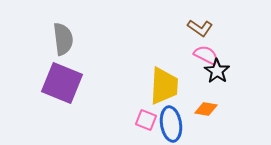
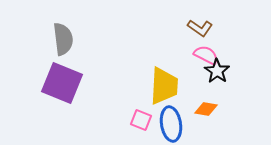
pink square: moved 5 px left
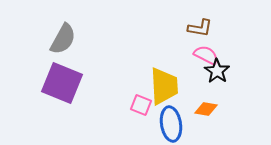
brown L-shape: rotated 25 degrees counterclockwise
gray semicircle: rotated 36 degrees clockwise
yellow trapezoid: rotated 6 degrees counterclockwise
pink square: moved 15 px up
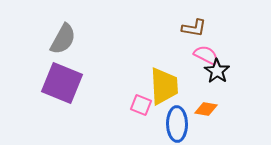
brown L-shape: moved 6 px left
blue ellipse: moved 6 px right; rotated 8 degrees clockwise
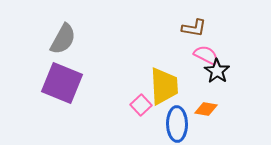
pink square: rotated 25 degrees clockwise
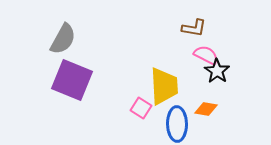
purple square: moved 10 px right, 3 px up
pink square: moved 3 px down; rotated 15 degrees counterclockwise
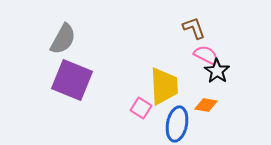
brown L-shape: rotated 120 degrees counterclockwise
orange diamond: moved 4 px up
blue ellipse: rotated 12 degrees clockwise
